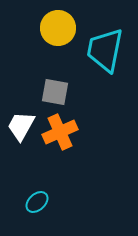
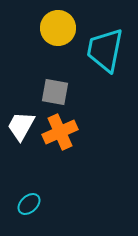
cyan ellipse: moved 8 px left, 2 px down
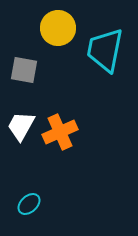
gray square: moved 31 px left, 22 px up
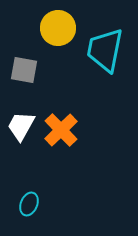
orange cross: moved 1 px right, 2 px up; rotated 20 degrees counterclockwise
cyan ellipse: rotated 25 degrees counterclockwise
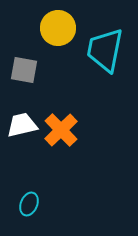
white trapezoid: moved 1 px right, 1 px up; rotated 48 degrees clockwise
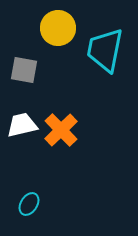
cyan ellipse: rotated 10 degrees clockwise
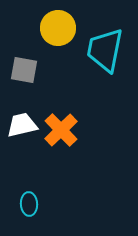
cyan ellipse: rotated 35 degrees counterclockwise
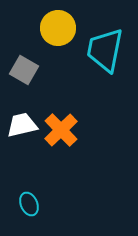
gray square: rotated 20 degrees clockwise
cyan ellipse: rotated 20 degrees counterclockwise
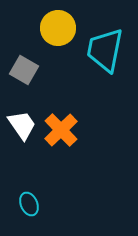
white trapezoid: rotated 68 degrees clockwise
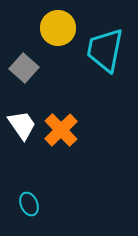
gray square: moved 2 px up; rotated 12 degrees clockwise
